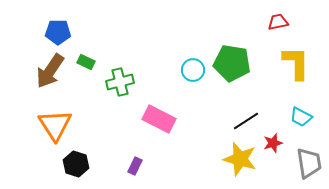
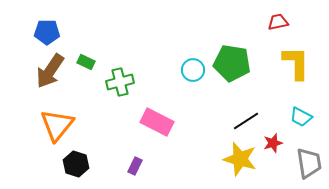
blue pentagon: moved 11 px left
pink rectangle: moved 2 px left, 3 px down
orange triangle: moved 2 px right; rotated 12 degrees clockwise
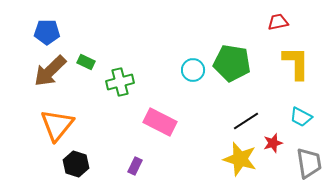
brown arrow: rotated 12 degrees clockwise
pink rectangle: moved 3 px right
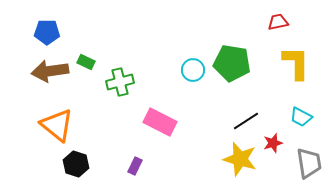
brown arrow: rotated 36 degrees clockwise
orange triangle: rotated 30 degrees counterclockwise
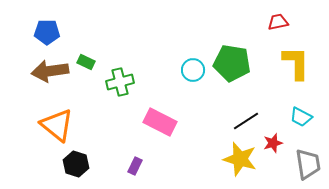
gray trapezoid: moved 1 px left, 1 px down
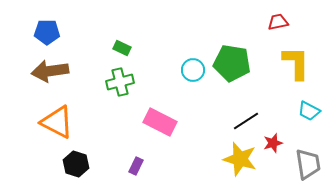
green rectangle: moved 36 px right, 14 px up
cyan trapezoid: moved 8 px right, 6 px up
orange triangle: moved 3 px up; rotated 12 degrees counterclockwise
purple rectangle: moved 1 px right
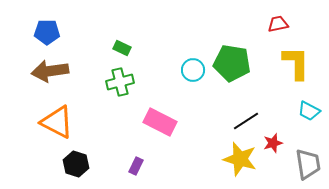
red trapezoid: moved 2 px down
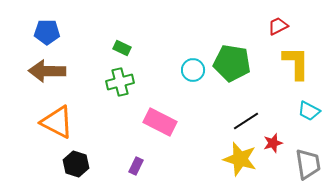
red trapezoid: moved 2 px down; rotated 15 degrees counterclockwise
brown arrow: moved 3 px left; rotated 9 degrees clockwise
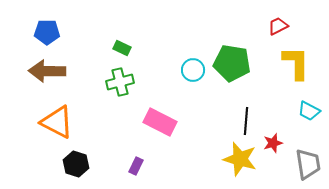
black line: rotated 52 degrees counterclockwise
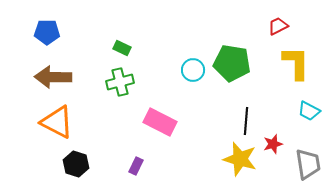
brown arrow: moved 6 px right, 6 px down
red star: moved 1 px down
